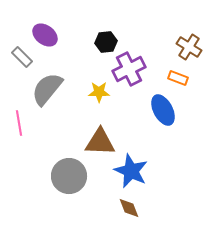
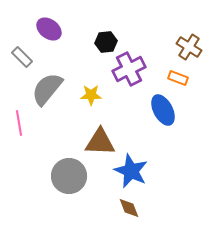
purple ellipse: moved 4 px right, 6 px up
yellow star: moved 8 px left, 3 px down
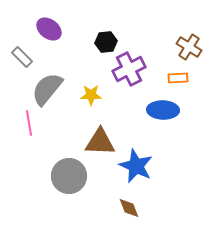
orange rectangle: rotated 24 degrees counterclockwise
blue ellipse: rotated 60 degrees counterclockwise
pink line: moved 10 px right
blue star: moved 5 px right, 5 px up
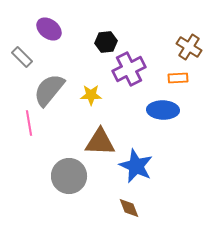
gray semicircle: moved 2 px right, 1 px down
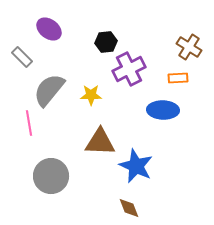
gray circle: moved 18 px left
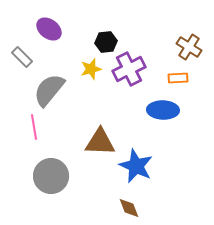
yellow star: moved 26 px up; rotated 15 degrees counterclockwise
pink line: moved 5 px right, 4 px down
